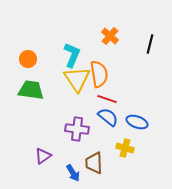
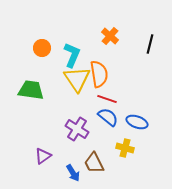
orange circle: moved 14 px right, 11 px up
purple cross: rotated 25 degrees clockwise
brown trapezoid: rotated 25 degrees counterclockwise
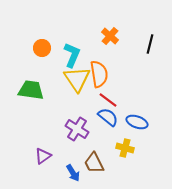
red line: moved 1 px right, 1 px down; rotated 18 degrees clockwise
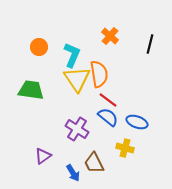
orange circle: moved 3 px left, 1 px up
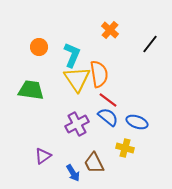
orange cross: moved 6 px up
black line: rotated 24 degrees clockwise
purple cross: moved 5 px up; rotated 30 degrees clockwise
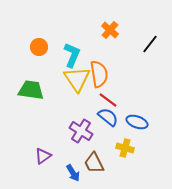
purple cross: moved 4 px right, 7 px down; rotated 30 degrees counterclockwise
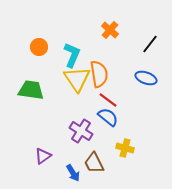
blue ellipse: moved 9 px right, 44 px up
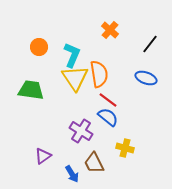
yellow triangle: moved 2 px left, 1 px up
blue arrow: moved 1 px left, 1 px down
